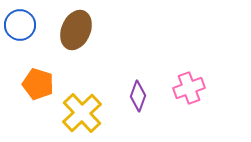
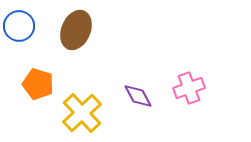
blue circle: moved 1 px left, 1 px down
purple diamond: rotated 48 degrees counterclockwise
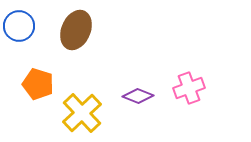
purple diamond: rotated 40 degrees counterclockwise
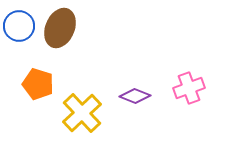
brown ellipse: moved 16 px left, 2 px up
purple diamond: moved 3 px left
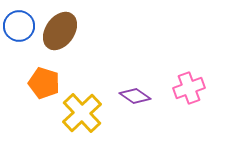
brown ellipse: moved 3 px down; rotated 12 degrees clockwise
orange pentagon: moved 6 px right, 1 px up
purple diamond: rotated 12 degrees clockwise
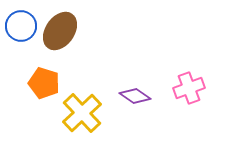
blue circle: moved 2 px right
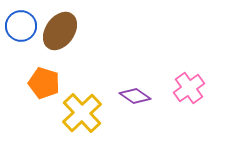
pink cross: rotated 16 degrees counterclockwise
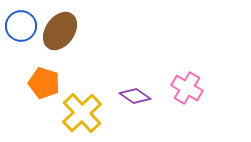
pink cross: moved 2 px left; rotated 24 degrees counterclockwise
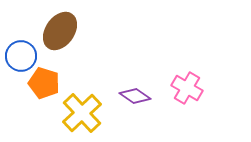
blue circle: moved 30 px down
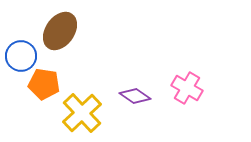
orange pentagon: moved 1 px down; rotated 8 degrees counterclockwise
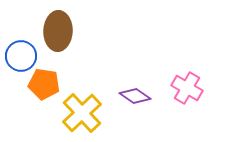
brown ellipse: moved 2 px left; rotated 33 degrees counterclockwise
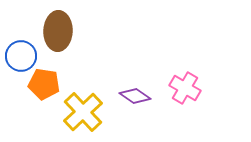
pink cross: moved 2 px left
yellow cross: moved 1 px right, 1 px up
